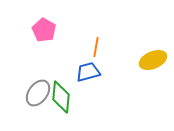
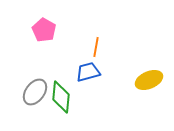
yellow ellipse: moved 4 px left, 20 px down
gray ellipse: moved 3 px left, 1 px up
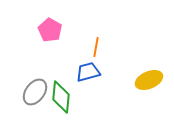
pink pentagon: moved 6 px right
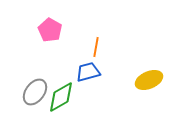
green diamond: rotated 56 degrees clockwise
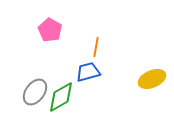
yellow ellipse: moved 3 px right, 1 px up
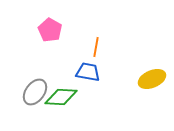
blue trapezoid: rotated 25 degrees clockwise
green diamond: rotated 32 degrees clockwise
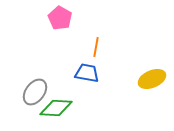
pink pentagon: moved 10 px right, 12 px up
blue trapezoid: moved 1 px left, 1 px down
green diamond: moved 5 px left, 11 px down
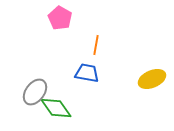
orange line: moved 2 px up
green diamond: rotated 52 degrees clockwise
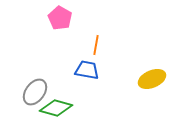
blue trapezoid: moved 3 px up
green diamond: rotated 40 degrees counterclockwise
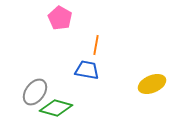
yellow ellipse: moved 5 px down
